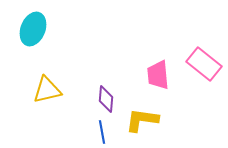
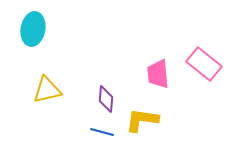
cyan ellipse: rotated 12 degrees counterclockwise
pink trapezoid: moved 1 px up
blue line: rotated 65 degrees counterclockwise
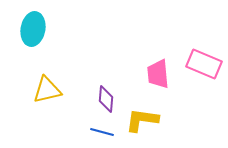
pink rectangle: rotated 16 degrees counterclockwise
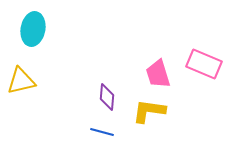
pink trapezoid: rotated 12 degrees counterclockwise
yellow triangle: moved 26 px left, 9 px up
purple diamond: moved 1 px right, 2 px up
yellow L-shape: moved 7 px right, 9 px up
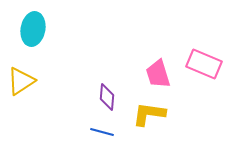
yellow triangle: rotated 20 degrees counterclockwise
yellow L-shape: moved 3 px down
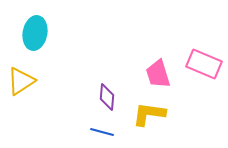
cyan ellipse: moved 2 px right, 4 px down
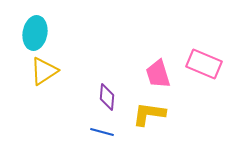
yellow triangle: moved 23 px right, 10 px up
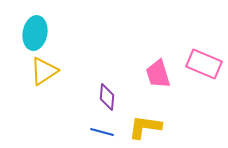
yellow L-shape: moved 4 px left, 13 px down
